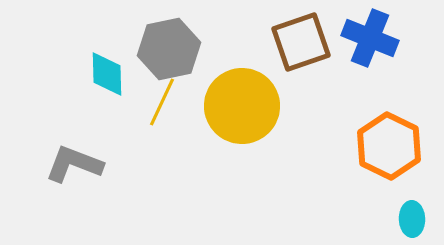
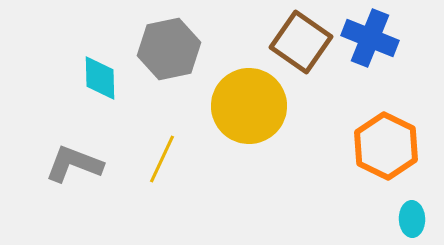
brown square: rotated 36 degrees counterclockwise
cyan diamond: moved 7 px left, 4 px down
yellow line: moved 57 px down
yellow circle: moved 7 px right
orange hexagon: moved 3 px left
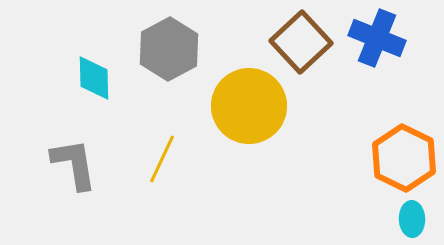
blue cross: moved 7 px right
brown square: rotated 12 degrees clockwise
gray hexagon: rotated 16 degrees counterclockwise
cyan diamond: moved 6 px left
orange hexagon: moved 18 px right, 12 px down
gray L-shape: rotated 60 degrees clockwise
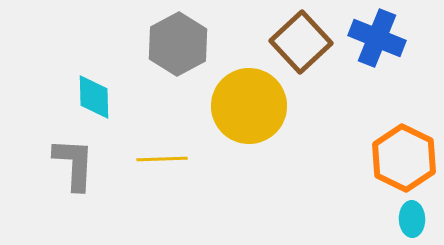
gray hexagon: moved 9 px right, 5 px up
cyan diamond: moved 19 px down
yellow line: rotated 63 degrees clockwise
gray L-shape: rotated 12 degrees clockwise
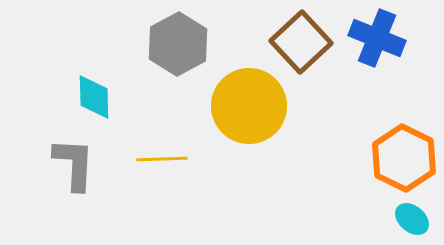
cyan ellipse: rotated 48 degrees counterclockwise
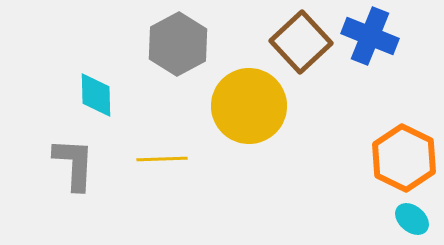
blue cross: moved 7 px left, 2 px up
cyan diamond: moved 2 px right, 2 px up
